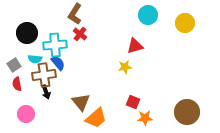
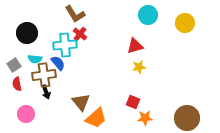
brown L-shape: rotated 65 degrees counterclockwise
cyan cross: moved 10 px right
yellow star: moved 14 px right
brown circle: moved 6 px down
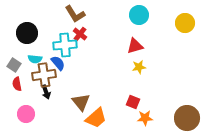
cyan circle: moved 9 px left
gray square: rotated 24 degrees counterclockwise
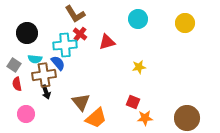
cyan circle: moved 1 px left, 4 px down
red triangle: moved 28 px left, 4 px up
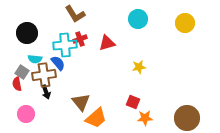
red cross: moved 5 px down; rotated 32 degrees clockwise
red triangle: moved 1 px down
gray square: moved 8 px right, 7 px down
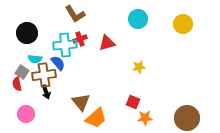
yellow circle: moved 2 px left, 1 px down
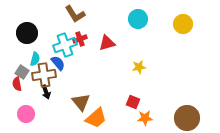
cyan cross: rotated 15 degrees counterclockwise
cyan semicircle: rotated 80 degrees counterclockwise
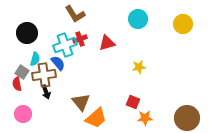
pink circle: moved 3 px left
